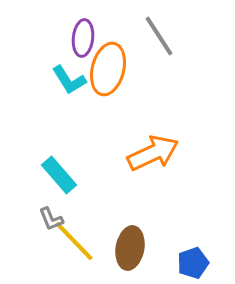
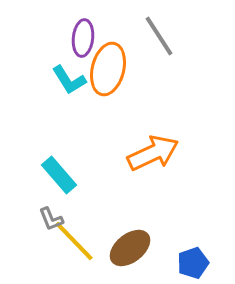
brown ellipse: rotated 42 degrees clockwise
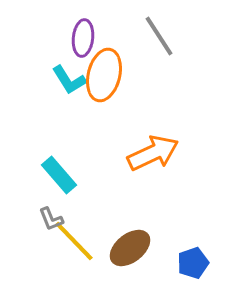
orange ellipse: moved 4 px left, 6 px down
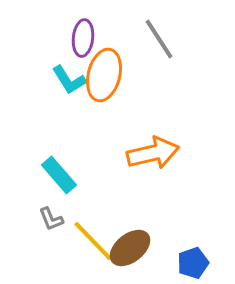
gray line: moved 3 px down
orange arrow: rotated 12 degrees clockwise
yellow line: moved 19 px right
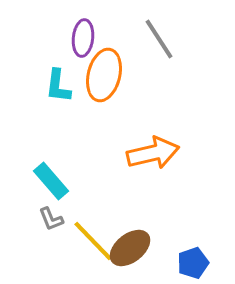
cyan L-shape: moved 11 px left, 6 px down; rotated 39 degrees clockwise
cyan rectangle: moved 8 px left, 6 px down
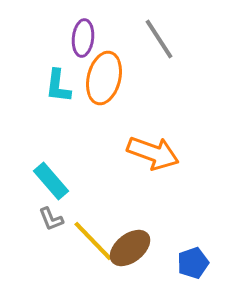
orange ellipse: moved 3 px down
orange arrow: rotated 33 degrees clockwise
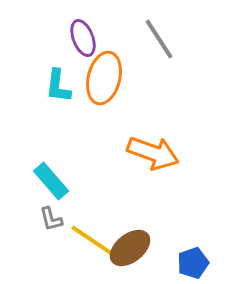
purple ellipse: rotated 27 degrees counterclockwise
gray L-shape: rotated 8 degrees clockwise
yellow line: rotated 12 degrees counterclockwise
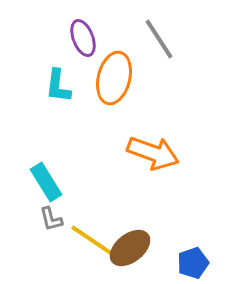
orange ellipse: moved 10 px right
cyan rectangle: moved 5 px left, 1 px down; rotated 9 degrees clockwise
